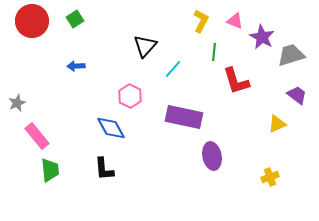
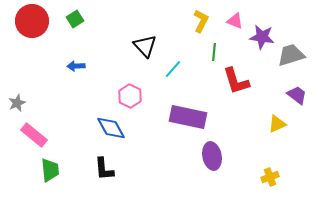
purple star: rotated 20 degrees counterclockwise
black triangle: rotated 25 degrees counterclockwise
purple rectangle: moved 4 px right
pink rectangle: moved 3 px left, 1 px up; rotated 12 degrees counterclockwise
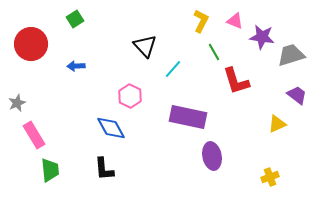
red circle: moved 1 px left, 23 px down
green line: rotated 36 degrees counterclockwise
pink rectangle: rotated 20 degrees clockwise
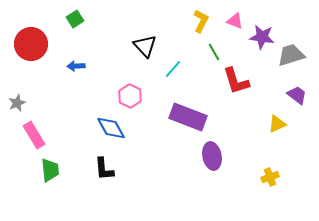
purple rectangle: rotated 9 degrees clockwise
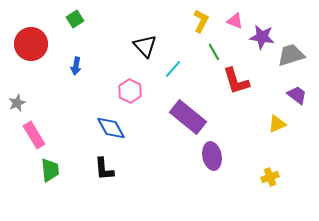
blue arrow: rotated 78 degrees counterclockwise
pink hexagon: moved 5 px up
purple rectangle: rotated 18 degrees clockwise
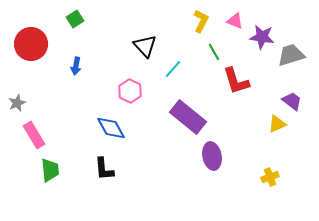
purple trapezoid: moved 5 px left, 6 px down
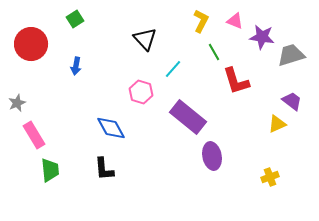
black triangle: moved 7 px up
pink hexagon: moved 11 px right, 1 px down; rotated 10 degrees counterclockwise
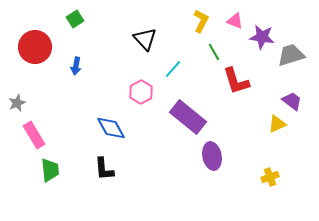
red circle: moved 4 px right, 3 px down
pink hexagon: rotated 15 degrees clockwise
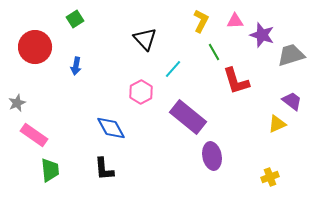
pink triangle: rotated 24 degrees counterclockwise
purple star: moved 2 px up; rotated 10 degrees clockwise
pink rectangle: rotated 24 degrees counterclockwise
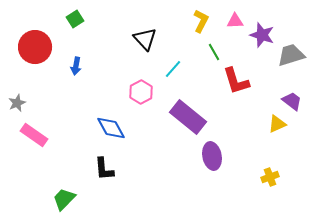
green trapezoid: moved 14 px right, 29 px down; rotated 130 degrees counterclockwise
